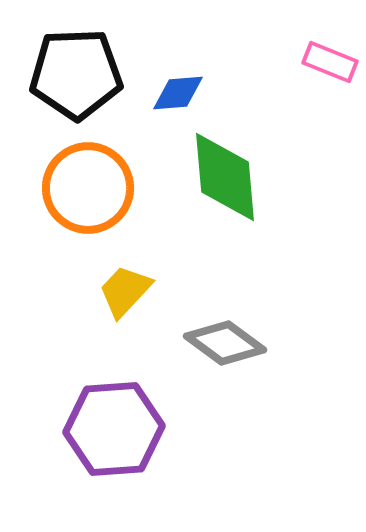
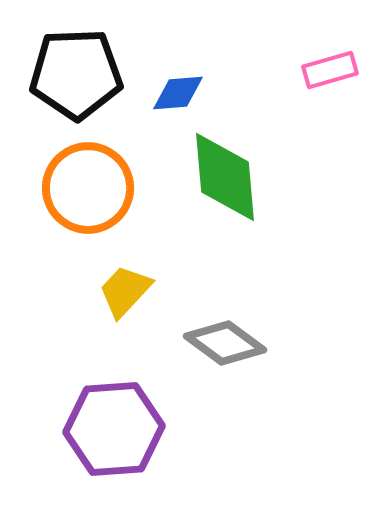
pink rectangle: moved 8 px down; rotated 38 degrees counterclockwise
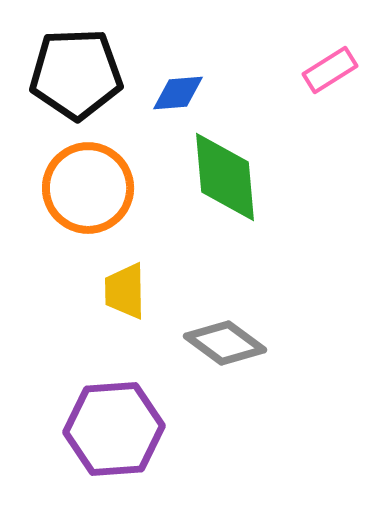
pink rectangle: rotated 16 degrees counterclockwise
yellow trapezoid: rotated 44 degrees counterclockwise
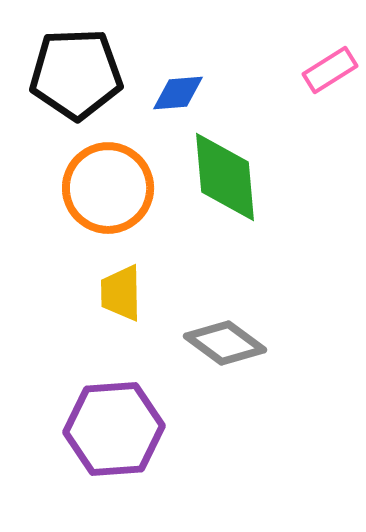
orange circle: moved 20 px right
yellow trapezoid: moved 4 px left, 2 px down
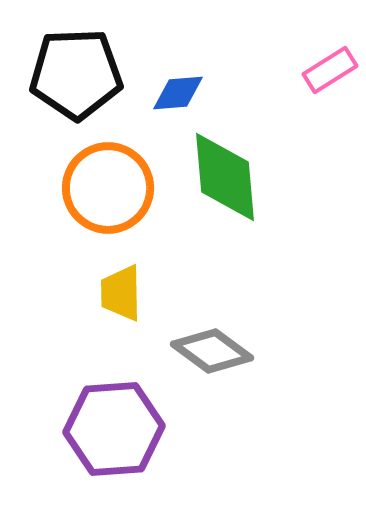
gray diamond: moved 13 px left, 8 px down
